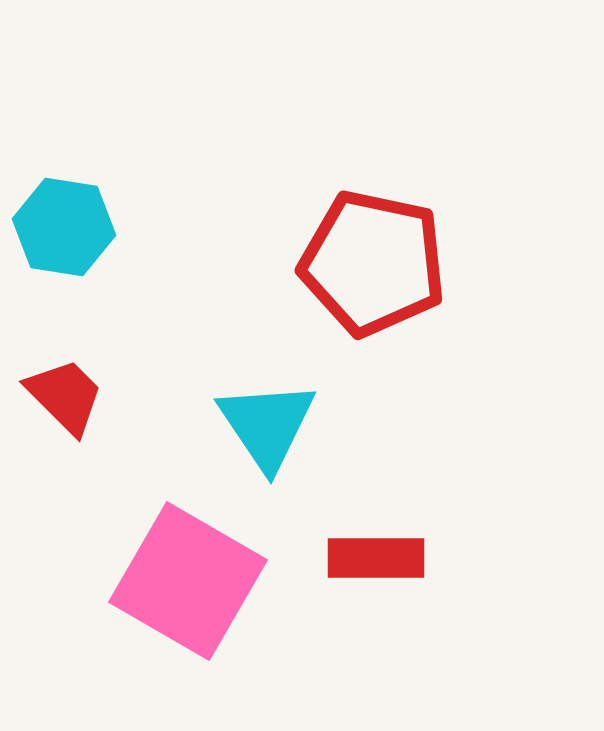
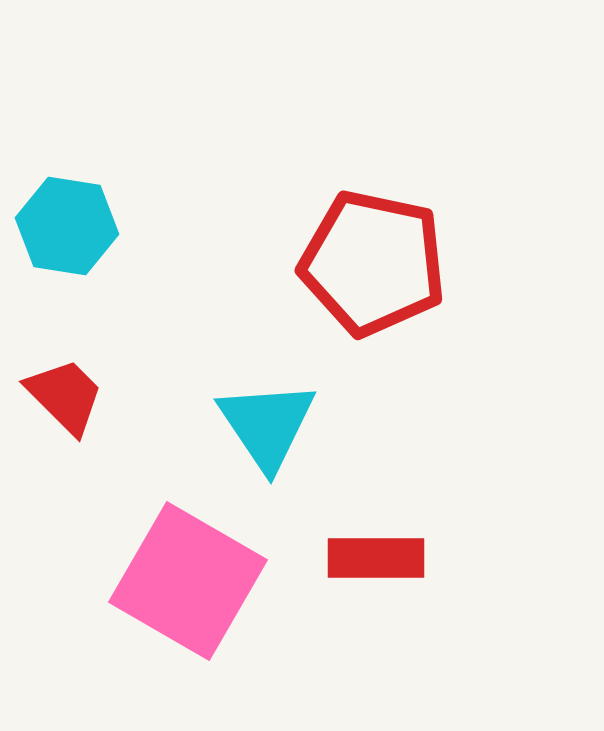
cyan hexagon: moved 3 px right, 1 px up
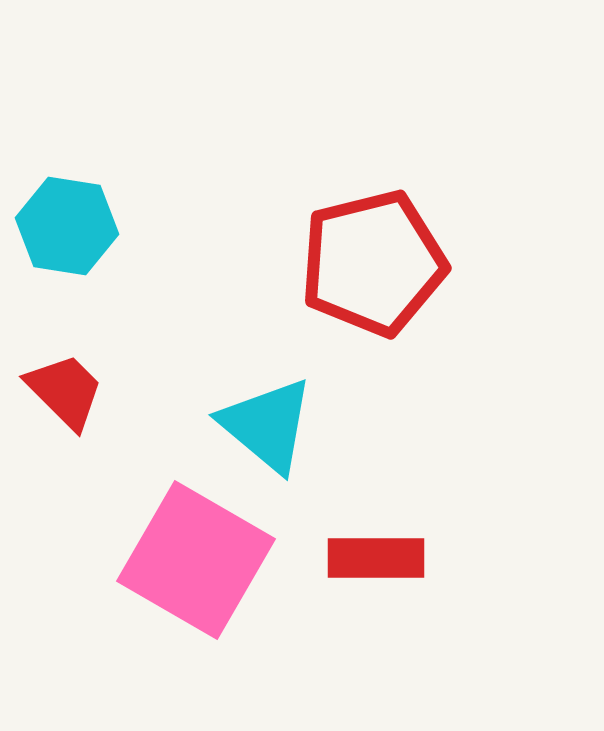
red pentagon: rotated 26 degrees counterclockwise
red trapezoid: moved 5 px up
cyan triangle: rotated 16 degrees counterclockwise
pink square: moved 8 px right, 21 px up
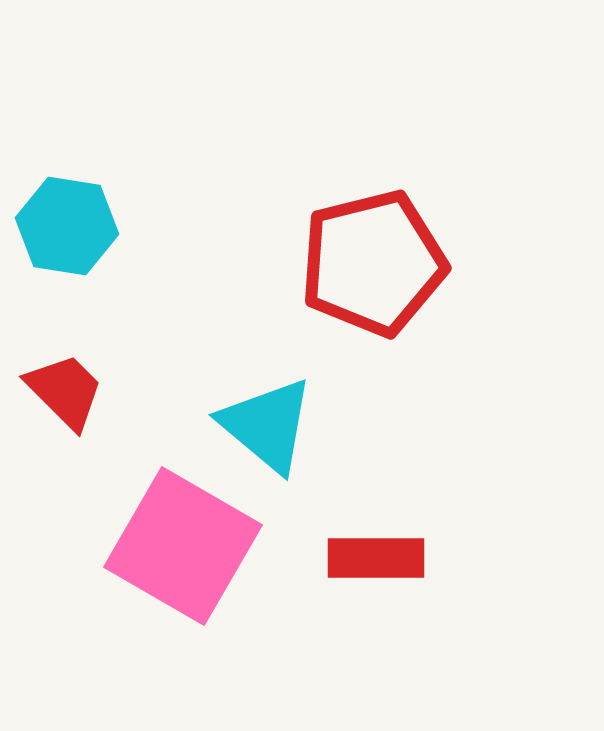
pink square: moved 13 px left, 14 px up
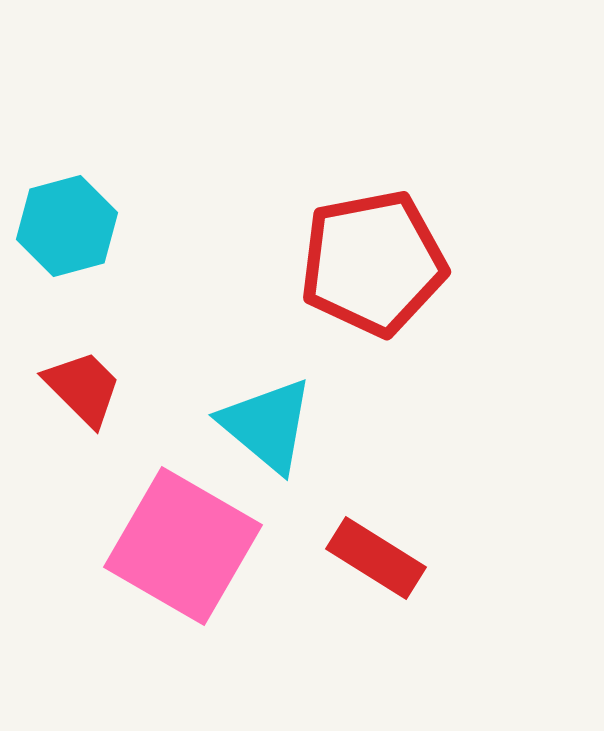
cyan hexagon: rotated 24 degrees counterclockwise
red pentagon: rotated 3 degrees clockwise
red trapezoid: moved 18 px right, 3 px up
red rectangle: rotated 32 degrees clockwise
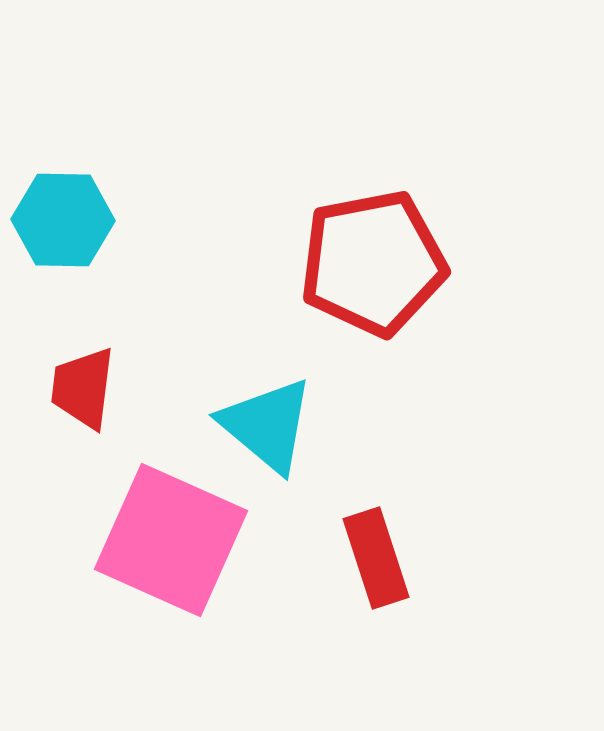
cyan hexagon: moved 4 px left, 6 px up; rotated 16 degrees clockwise
red trapezoid: rotated 128 degrees counterclockwise
pink square: moved 12 px left, 6 px up; rotated 6 degrees counterclockwise
red rectangle: rotated 40 degrees clockwise
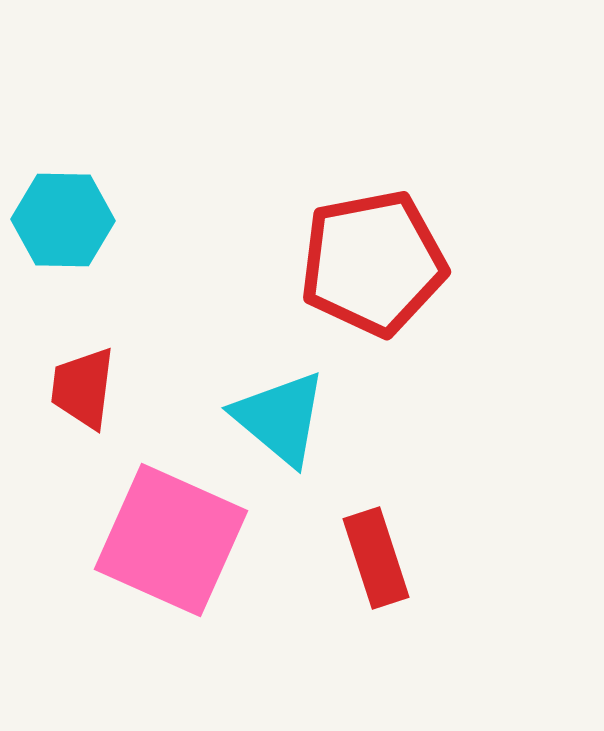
cyan triangle: moved 13 px right, 7 px up
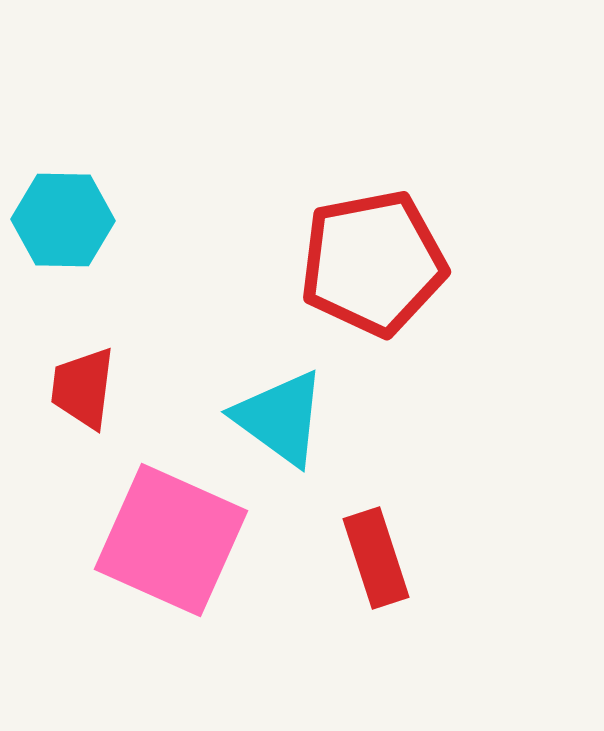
cyan triangle: rotated 4 degrees counterclockwise
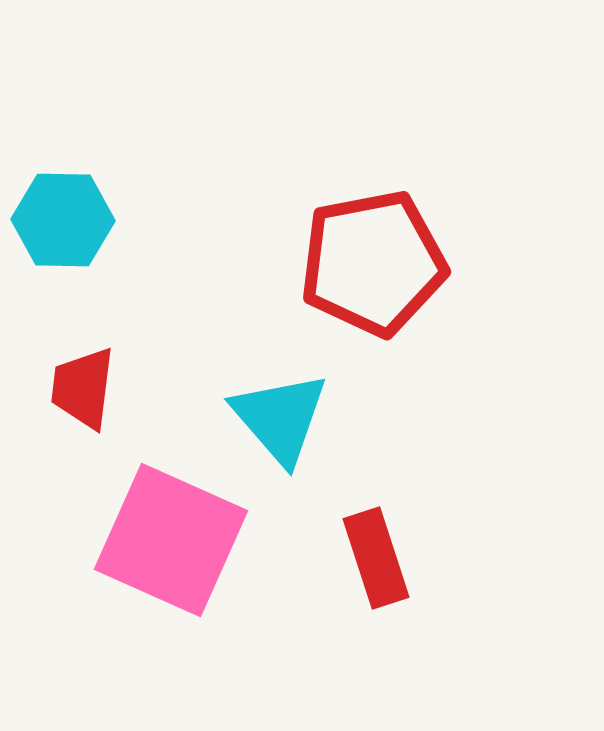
cyan triangle: rotated 13 degrees clockwise
